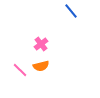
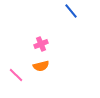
pink cross: rotated 16 degrees clockwise
pink line: moved 4 px left, 5 px down
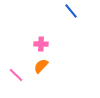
pink cross: rotated 24 degrees clockwise
orange semicircle: rotated 147 degrees clockwise
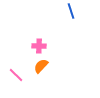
blue line: rotated 21 degrees clockwise
pink cross: moved 2 px left, 2 px down
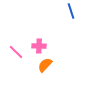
orange semicircle: moved 4 px right, 1 px up
pink line: moved 23 px up
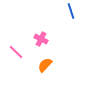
pink cross: moved 2 px right, 7 px up; rotated 24 degrees clockwise
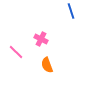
orange semicircle: moved 2 px right; rotated 63 degrees counterclockwise
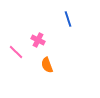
blue line: moved 3 px left, 8 px down
pink cross: moved 3 px left, 1 px down
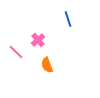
pink cross: rotated 24 degrees clockwise
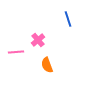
pink line: rotated 49 degrees counterclockwise
